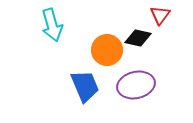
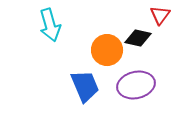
cyan arrow: moved 2 px left
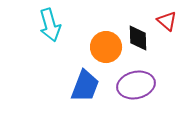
red triangle: moved 7 px right, 6 px down; rotated 25 degrees counterclockwise
black diamond: rotated 76 degrees clockwise
orange circle: moved 1 px left, 3 px up
blue trapezoid: rotated 44 degrees clockwise
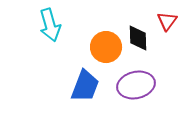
red triangle: rotated 25 degrees clockwise
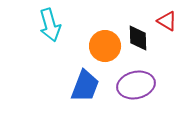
red triangle: rotated 35 degrees counterclockwise
orange circle: moved 1 px left, 1 px up
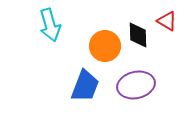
black diamond: moved 3 px up
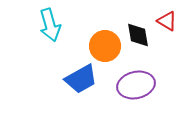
black diamond: rotated 8 degrees counterclockwise
blue trapezoid: moved 4 px left, 7 px up; rotated 40 degrees clockwise
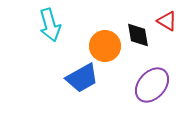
blue trapezoid: moved 1 px right, 1 px up
purple ellipse: moved 16 px right; rotated 36 degrees counterclockwise
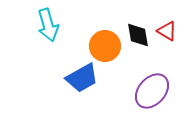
red triangle: moved 10 px down
cyan arrow: moved 2 px left
purple ellipse: moved 6 px down
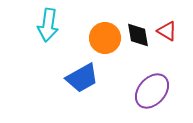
cyan arrow: rotated 24 degrees clockwise
orange circle: moved 8 px up
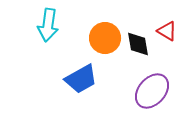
black diamond: moved 9 px down
blue trapezoid: moved 1 px left, 1 px down
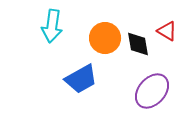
cyan arrow: moved 4 px right, 1 px down
